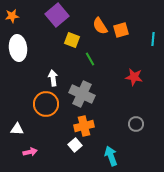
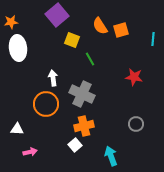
orange star: moved 1 px left, 6 px down
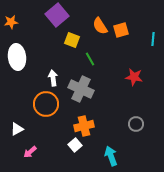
white ellipse: moved 1 px left, 9 px down
gray cross: moved 1 px left, 5 px up
white triangle: rotated 32 degrees counterclockwise
pink arrow: rotated 152 degrees clockwise
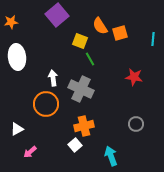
orange square: moved 1 px left, 3 px down
yellow square: moved 8 px right, 1 px down
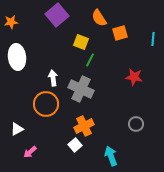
orange semicircle: moved 1 px left, 8 px up
yellow square: moved 1 px right, 1 px down
green line: moved 1 px down; rotated 56 degrees clockwise
orange cross: rotated 12 degrees counterclockwise
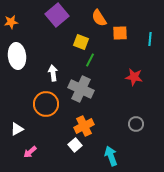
orange square: rotated 14 degrees clockwise
cyan line: moved 3 px left
white ellipse: moved 1 px up
white arrow: moved 5 px up
